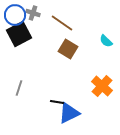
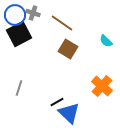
black line: rotated 40 degrees counterclockwise
blue triangle: rotated 50 degrees counterclockwise
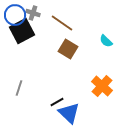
black square: moved 3 px right, 3 px up
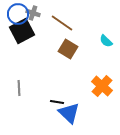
blue circle: moved 3 px right, 1 px up
gray line: rotated 21 degrees counterclockwise
black line: rotated 40 degrees clockwise
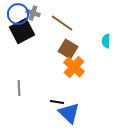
cyan semicircle: rotated 48 degrees clockwise
orange cross: moved 28 px left, 19 px up
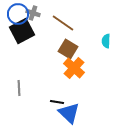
brown line: moved 1 px right
orange cross: moved 1 px down
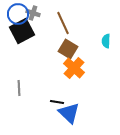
brown line: rotated 30 degrees clockwise
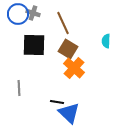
black square: moved 12 px right, 14 px down; rotated 30 degrees clockwise
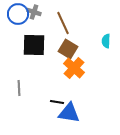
gray cross: moved 1 px right, 1 px up
blue triangle: rotated 35 degrees counterclockwise
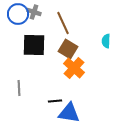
black line: moved 2 px left, 1 px up; rotated 16 degrees counterclockwise
